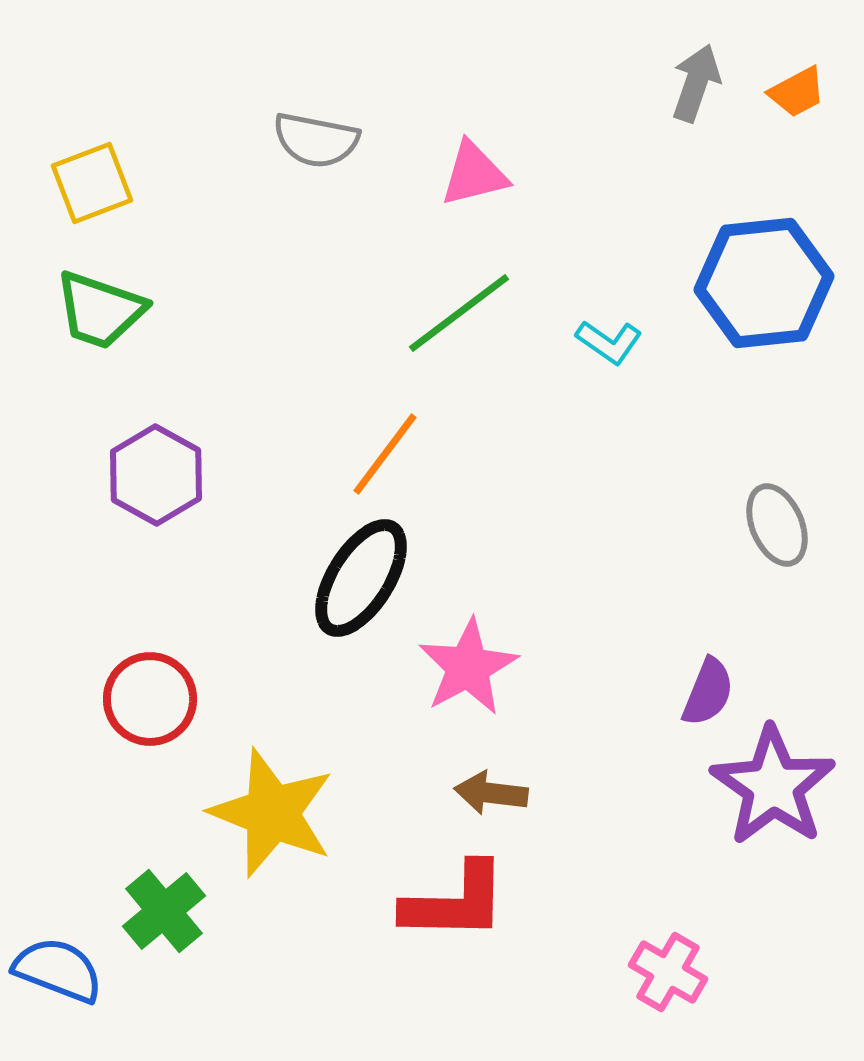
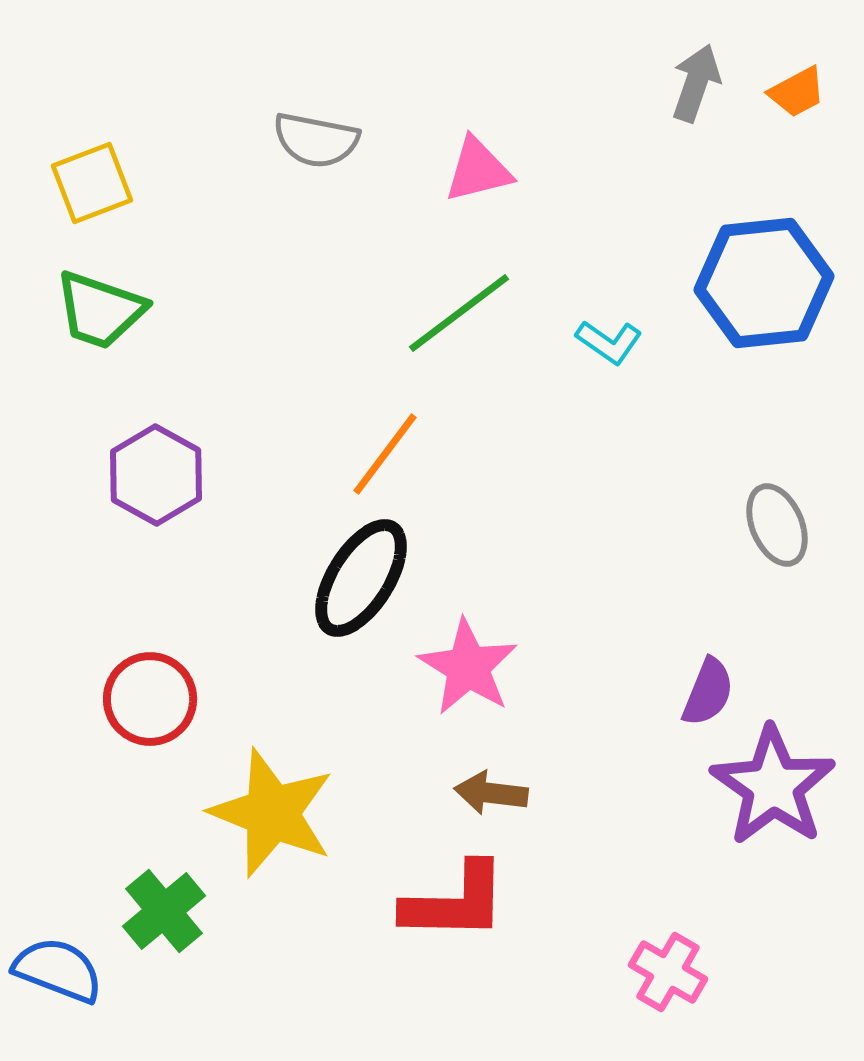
pink triangle: moved 4 px right, 4 px up
pink star: rotated 12 degrees counterclockwise
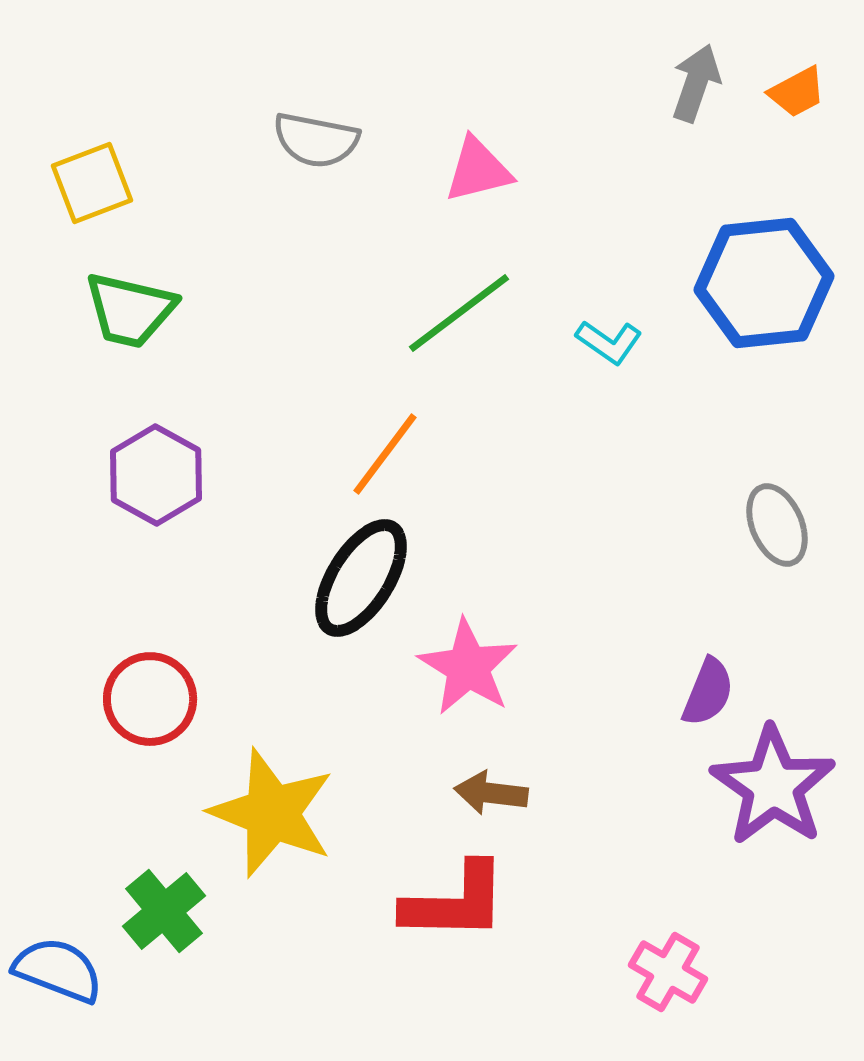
green trapezoid: moved 30 px right; rotated 6 degrees counterclockwise
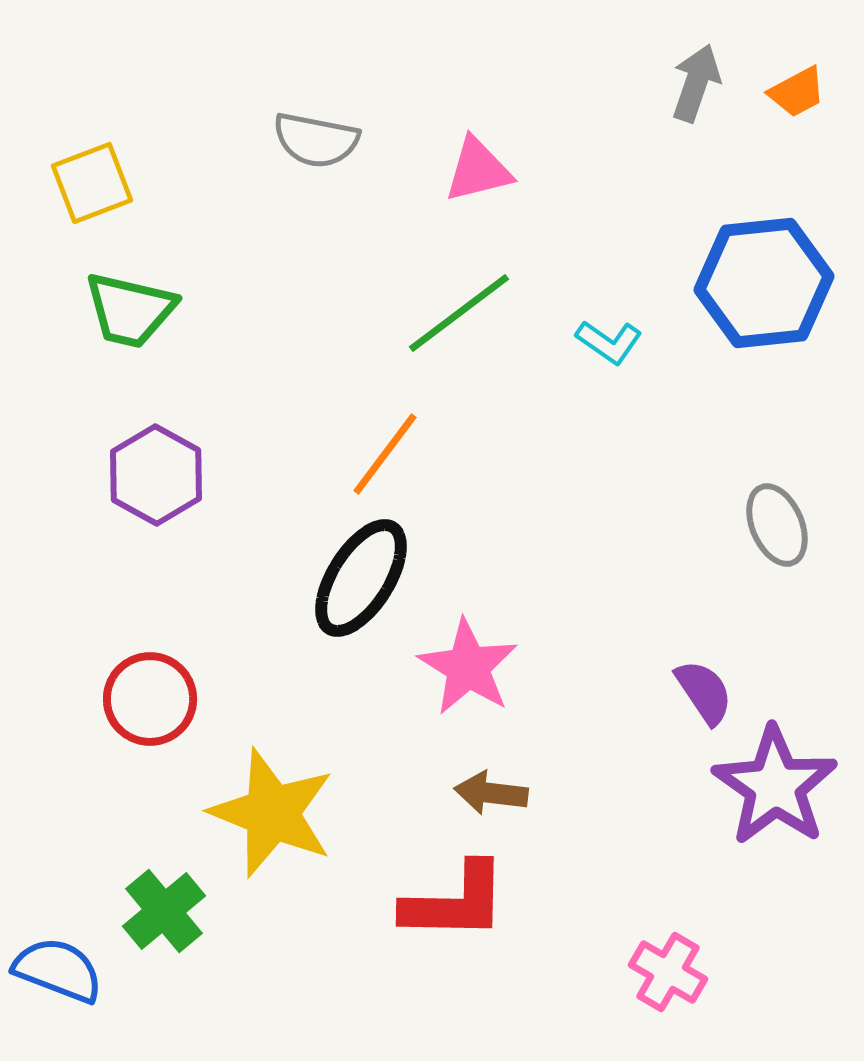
purple semicircle: moved 4 px left; rotated 56 degrees counterclockwise
purple star: moved 2 px right
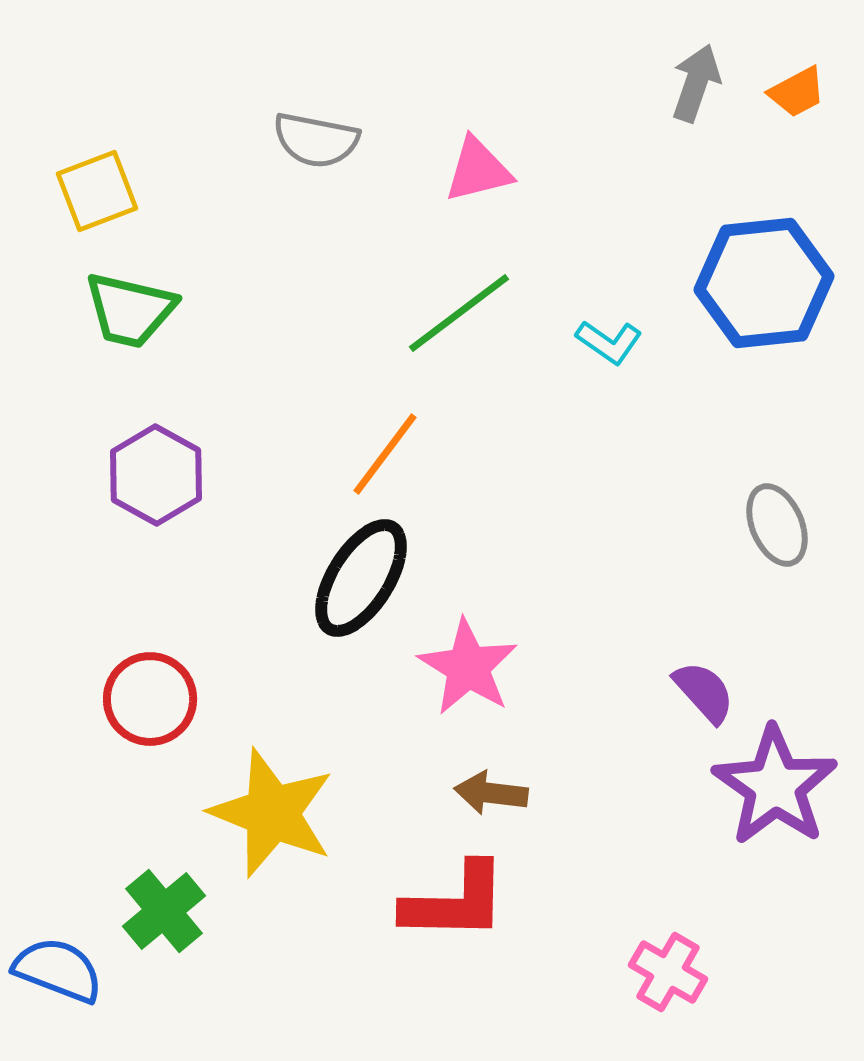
yellow square: moved 5 px right, 8 px down
purple semicircle: rotated 8 degrees counterclockwise
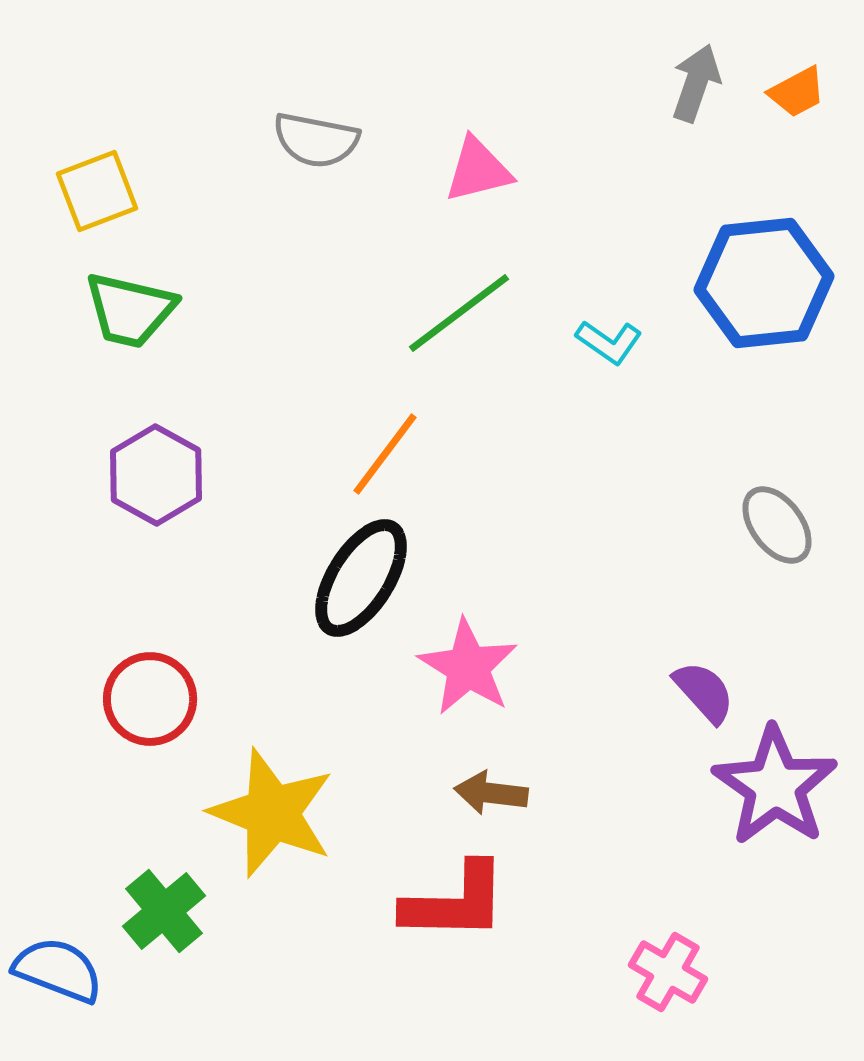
gray ellipse: rotated 14 degrees counterclockwise
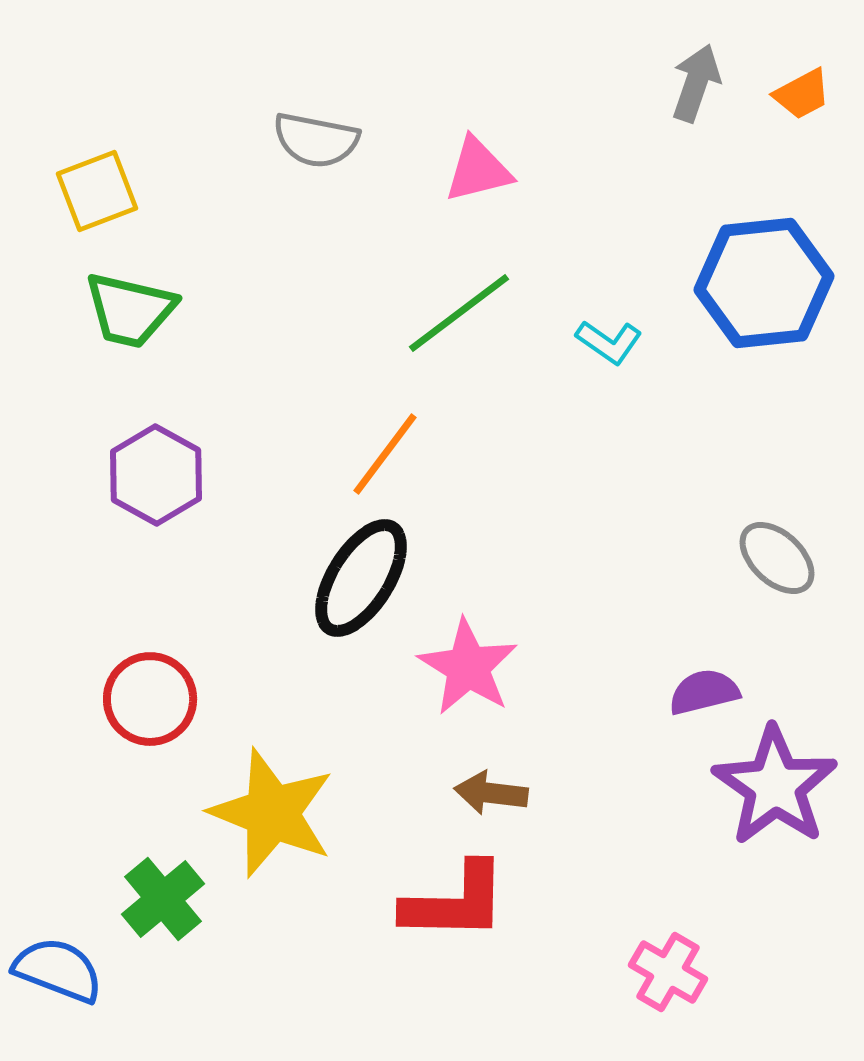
orange trapezoid: moved 5 px right, 2 px down
gray ellipse: moved 33 px down; rotated 10 degrees counterclockwise
purple semicircle: rotated 62 degrees counterclockwise
green cross: moved 1 px left, 12 px up
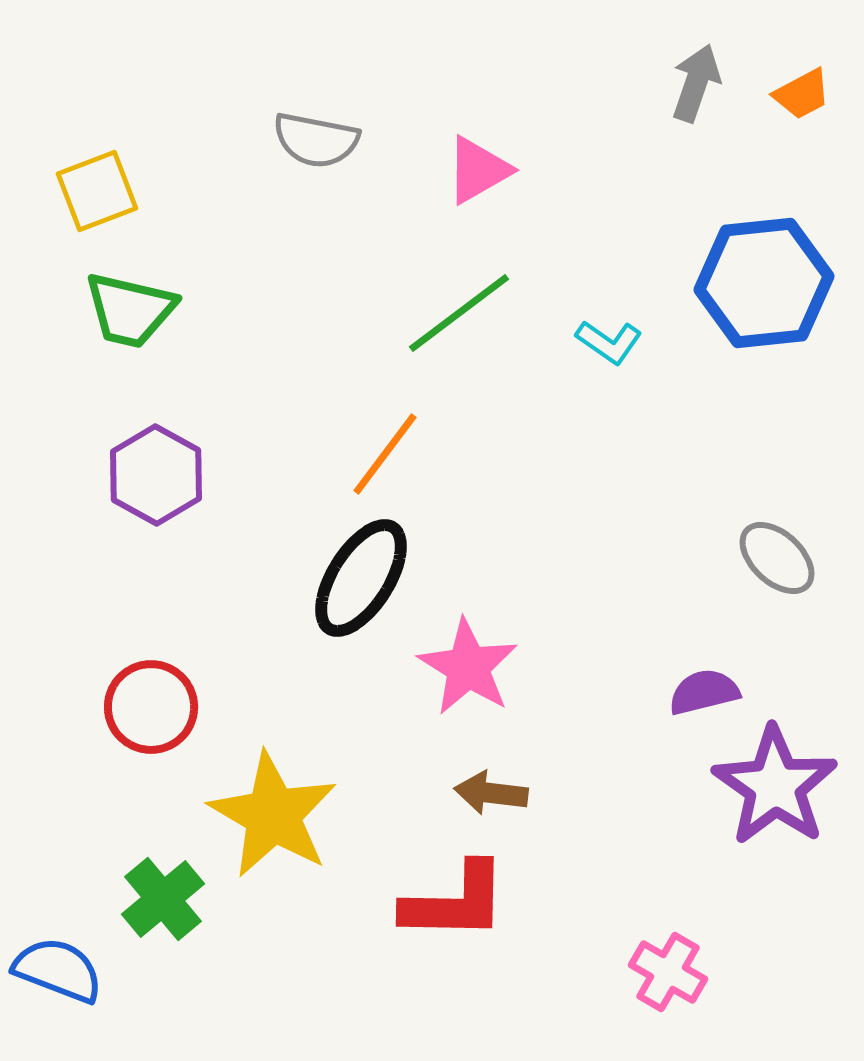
pink triangle: rotated 16 degrees counterclockwise
red circle: moved 1 px right, 8 px down
yellow star: moved 1 px right, 2 px down; rotated 8 degrees clockwise
